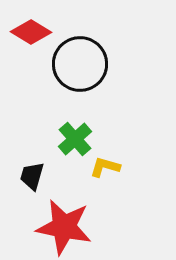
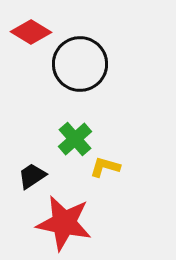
black trapezoid: rotated 40 degrees clockwise
red star: moved 4 px up
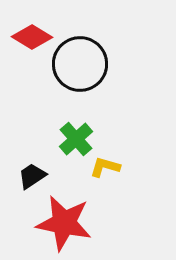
red diamond: moved 1 px right, 5 px down
green cross: moved 1 px right
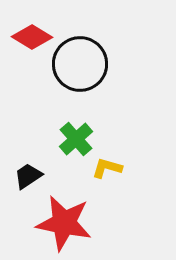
yellow L-shape: moved 2 px right, 1 px down
black trapezoid: moved 4 px left
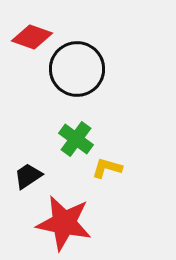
red diamond: rotated 12 degrees counterclockwise
black circle: moved 3 px left, 5 px down
green cross: rotated 12 degrees counterclockwise
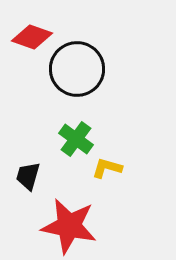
black trapezoid: rotated 40 degrees counterclockwise
red star: moved 5 px right, 3 px down
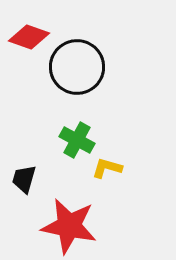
red diamond: moved 3 px left
black circle: moved 2 px up
green cross: moved 1 px right, 1 px down; rotated 8 degrees counterclockwise
black trapezoid: moved 4 px left, 3 px down
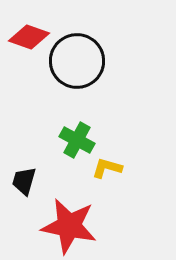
black circle: moved 6 px up
black trapezoid: moved 2 px down
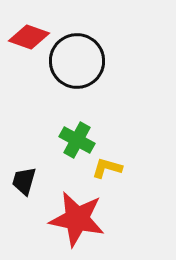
red star: moved 8 px right, 7 px up
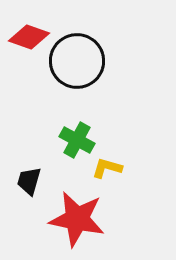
black trapezoid: moved 5 px right
